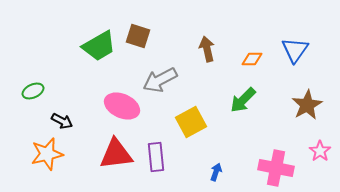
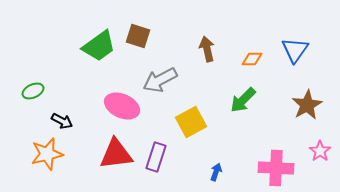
green trapezoid: rotated 6 degrees counterclockwise
purple rectangle: rotated 24 degrees clockwise
pink cross: rotated 8 degrees counterclockwise
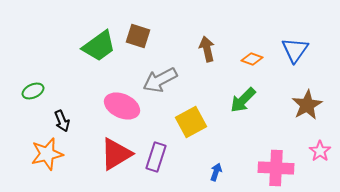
orange diamond: rotated 20 degrees clockwise
black arrow: rotated 40 degrees clockwise
red triangle: rotated 24 degrees counterclockwise
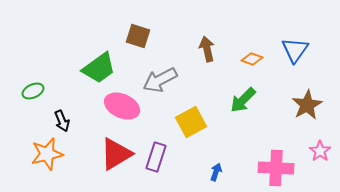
green trapezoid: moved 22 px down
